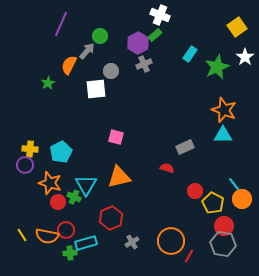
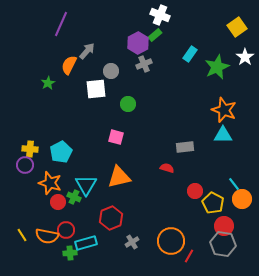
green circle at (100, 36): moved 28 px right, 68 px down
gray rectangle at (185, 147): rotated 18 degrees clockwise
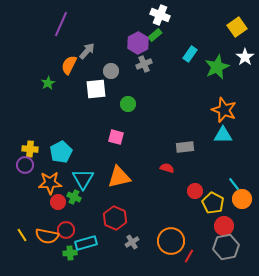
orange star at (50, 183): rotated 20 degrees counterclockwise
cyan triangle at (86, 185): moved 3 px left, 6 px up
red hexagon at (111, 218): moved 4 px right; rotated 15 degrees counterclockwise
gray hexagon at (223, 244): moved 3 px right, 3 px down; rotated 20 degrees counterclockwise
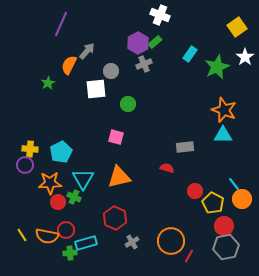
green rectangle at (155, 35): moved 7 px down
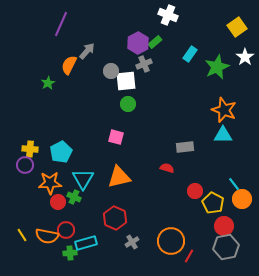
white cross at (160, 15): moved 8 px right
white square at (96, 89): moved 30 px right, 8 px up
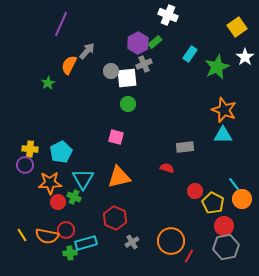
white square at (126, 81): moved 1 px right, 3 px up
